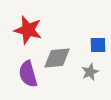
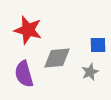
purple semicircle: moved 4 px left
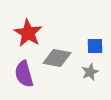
red star: moved 3 px down; rotated 16 degrees clockwise
blue square: moved 3 px left, 1 px down
gray diamond: rotated 16 degrees clockwise
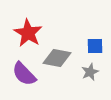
purple semicircle: rotated 28 degrees counterclockwise
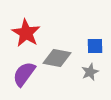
red star: moved 2 px left
purple semicircle: rotated 80 degrees clockwise
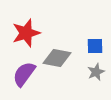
red star: rotated 24 degrees clockwise
gray star: moved 6 px right
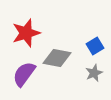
blue square: rotated 30 degrees counterclockwise
gray star: moved 2 px left, 1 px down
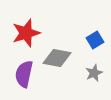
blue square: moved 6 px up
purple semicircle: rotated 24 degrees counterclockwise
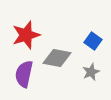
red star: moved 2 px down
blue square: moved 2 px left, 1 px down; rotated 24 degrees counterclockwise
gray star: moved 3 px left, 1 px up
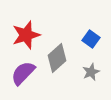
blue square: moved 2 px left, 2 px up
gray diamond: rotated 52 degrees counterclockwise
purple semicircle: moved 1 px left, 1 px up; rotated 32 degrees clockwise
